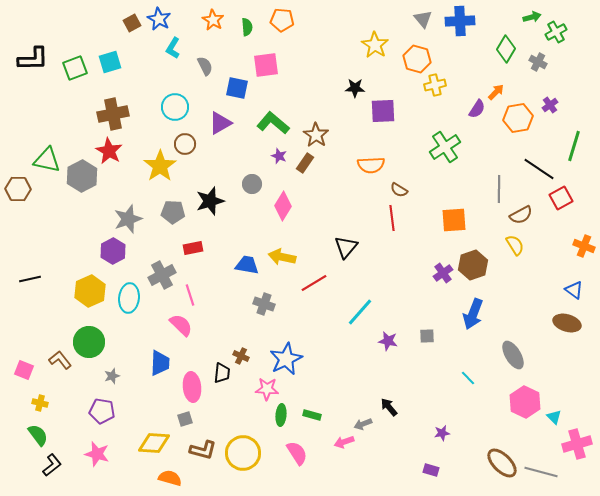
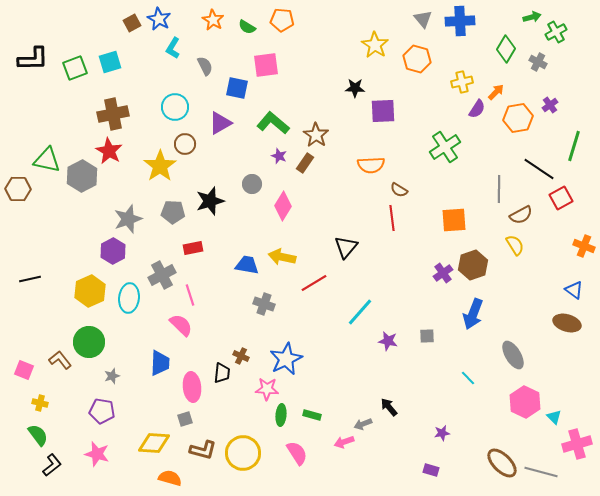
green semicircle at (247, 27): rotated 126 degrees clockwise
yellow cross at (435, 85): moved 27 px right, 3 px up
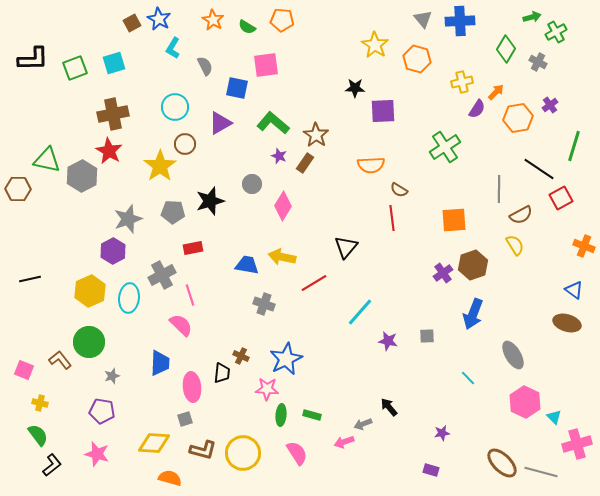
cyan square at (110, 62): moved 4 px right, 1 px down
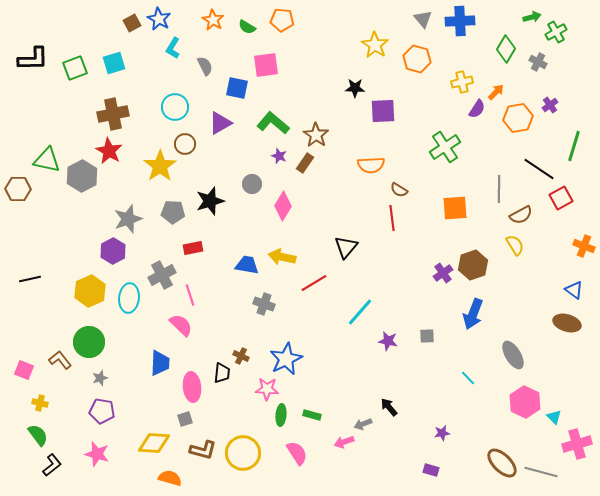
orange square at (454, 220): moved 1 px right, 12 px up
gray star at (112, 376): moved 12 px left, 2 px down
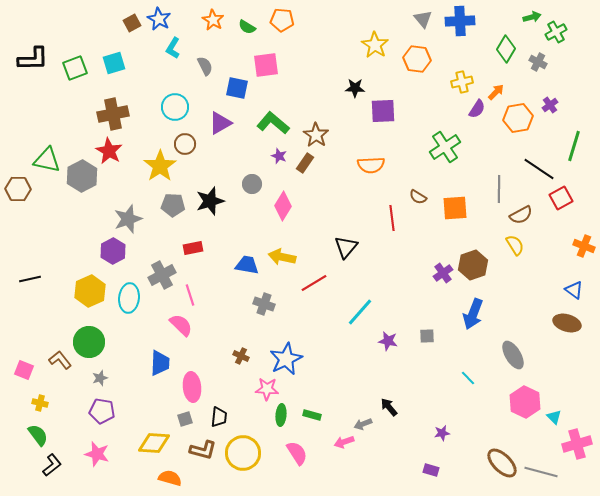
orange hexagon at (417, 59): rotated 8 degrees counterclockwise
brown semicircle at (399, 190): moved 19 px right, 7 px down
gray pentagon at (173, 212): moved 7 px up
black trapezoid at (222, 373): moved 3 px left, 44 px down
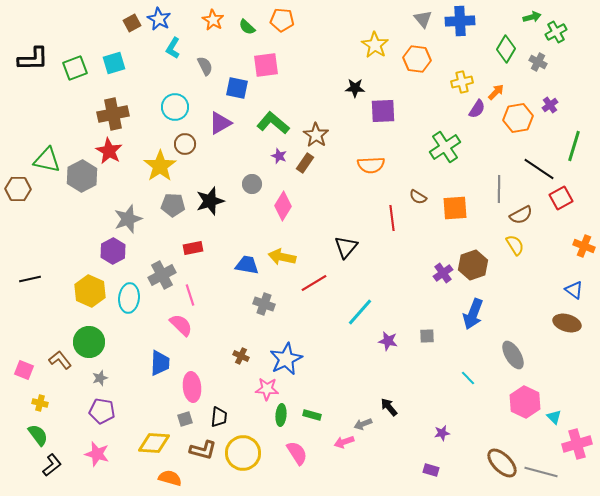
green semicircle at (247, 27): rotated 12 degrees clockwise
yellow hexagon at (90, 291): rotated 12 degrees counterclockwise
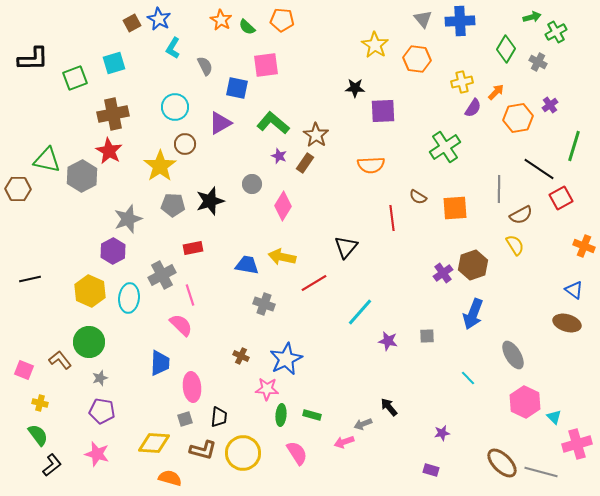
orange star at (213, 20): moved 8 px right
green square at (75, 68): moved 10 px down
purple semicircle at (477, 109): moved 4 px left, 1 px up
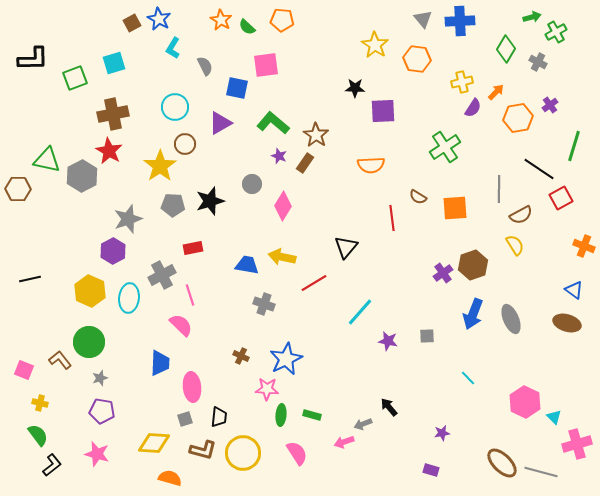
gray ellipse at (513, 355): moved 2 px left, 36 px up; rotated 8 degrees clockwise
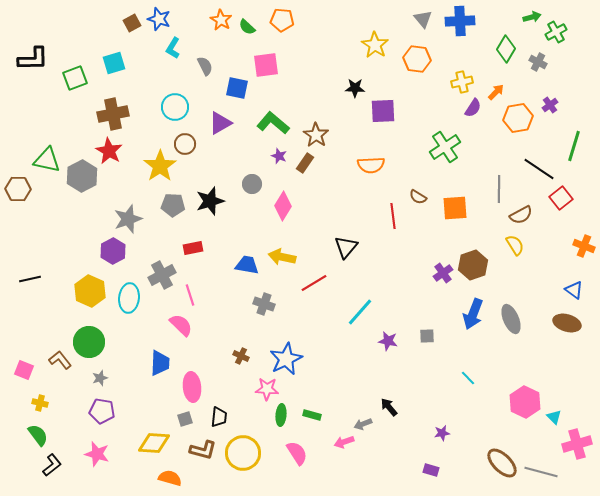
blue star at (159, 19): rotated 10 degrees counterclockwise
red square at (561, 198): rotated 10 degrees counterclockwise
red line at (392, 218): moved 1 px right, 2 px up
